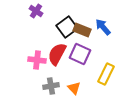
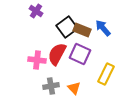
blue arrow: moved 1 px down
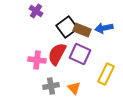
blue arrow: moved 1 px right; rotated 60 degrees counterclockwise
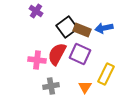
orange triangle: moved 11 px right, 1 px up; rotated 16 degrees clockwise
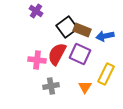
blue arrow: moved 1 px right, 8 px down
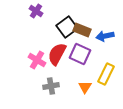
pink cross: rotated 24 degrees clockwise
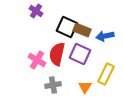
black square: rotated 30 degrees counterclockwise
red semicircle: rotated 15 degrees counterclockwise
gray cross: moved 2 px right, 1 px up
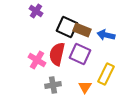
blue arrow: moved 1 px right, 1 px up; rotated 24 degrees clockwise
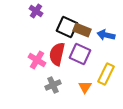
gray cross: rotated 14 degrees counterclockwise
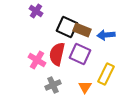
blue arrow: rotated 18 degrees counterclockwise
